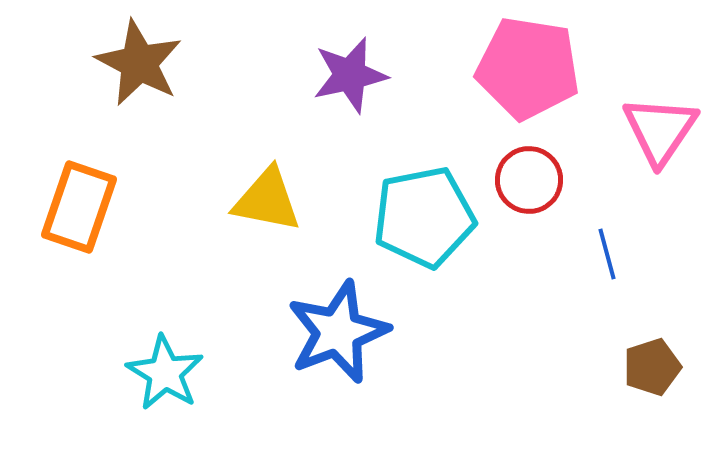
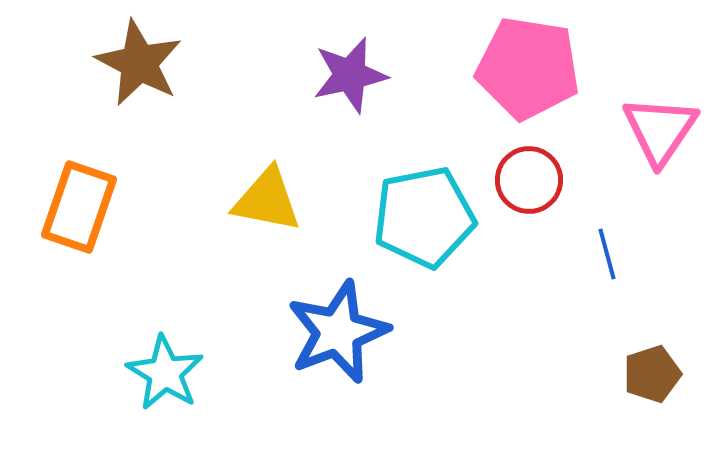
brown pentagon: moved 7 px down
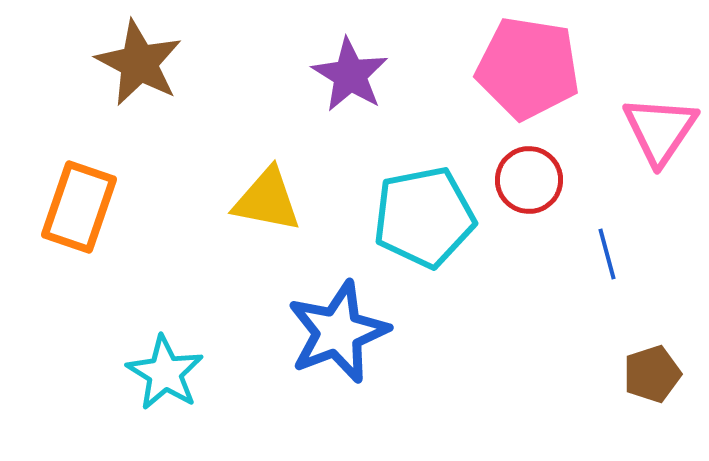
purple star: rotated 28 degrees counterclockwise
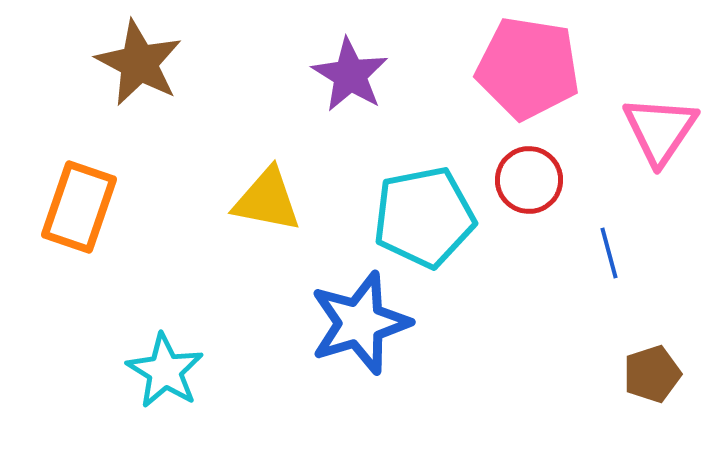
blue line: moved 2 px right, 1 px up
blue star: moved 22 px right, 9 px up; rotated 4 degrees clockwise
cyan star: moved 2 px up
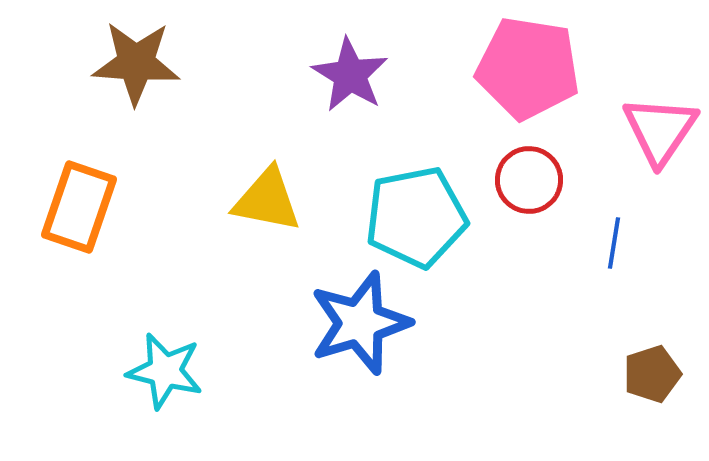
brown star: moved 3 px left; rotated 24 degrees counterclockwise
cyan pentagon: moved 8 px left
blue line: moved 5 px right, 10 px up; rotated 24 degrees clockwise
cyan star: rotated 18 degrees counterclockwise
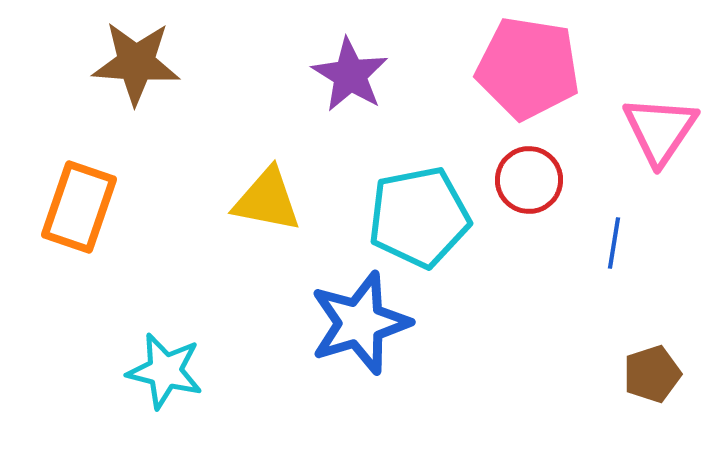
cyan pentagon: moved 3 px right
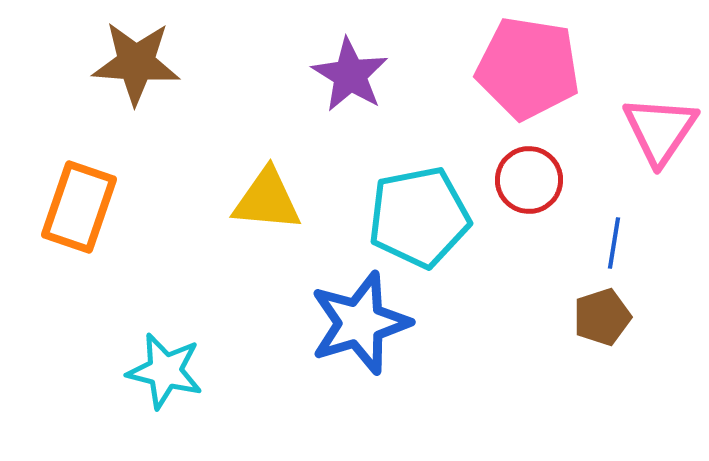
yellow triangle: rotated 6 degrees counterclockwise
brown pentagon: moved 50 px left, 57 px up
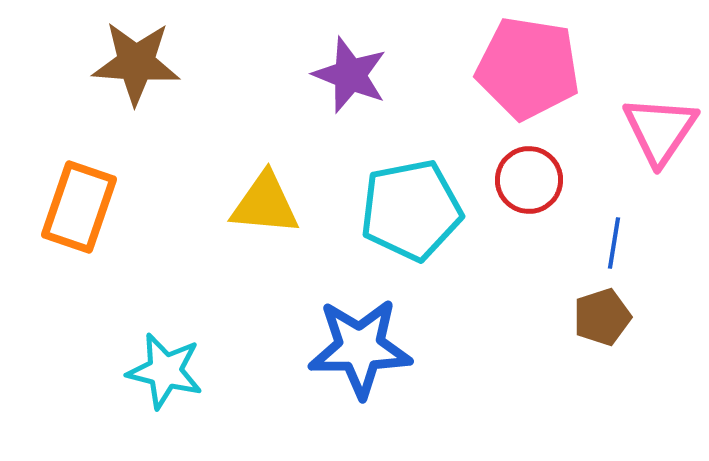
purple star: rotated 10 degrees counterclockwise
yellow triangle: moved 2 px left, 4 px down
cyan pentagon: moved 8 px left, 7 px up
blue star: moved 25 px down; rotated 16 degrees clockwise
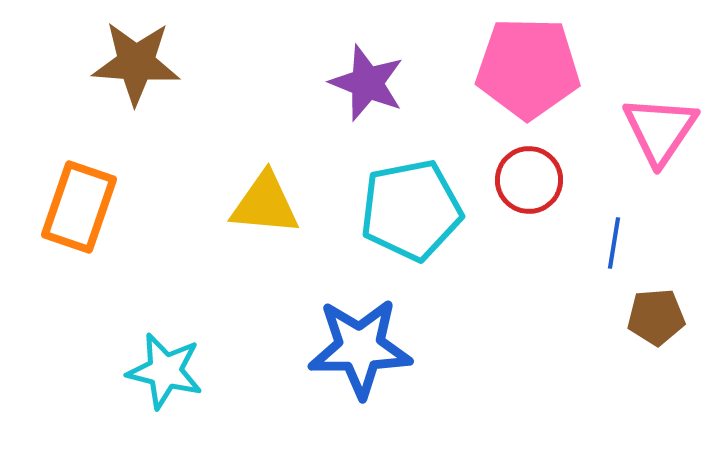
pink pentagon: rotated 8 degrees counterclockwise
purple star: moved 17 px right, 8 px down
brown pentagon: moved 54 px right; rotated 14 degrees clockwise
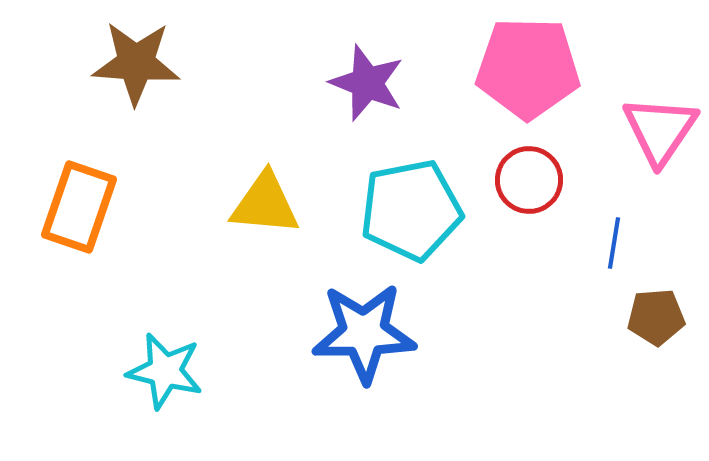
blue star: moved 4 px right, 15 px up
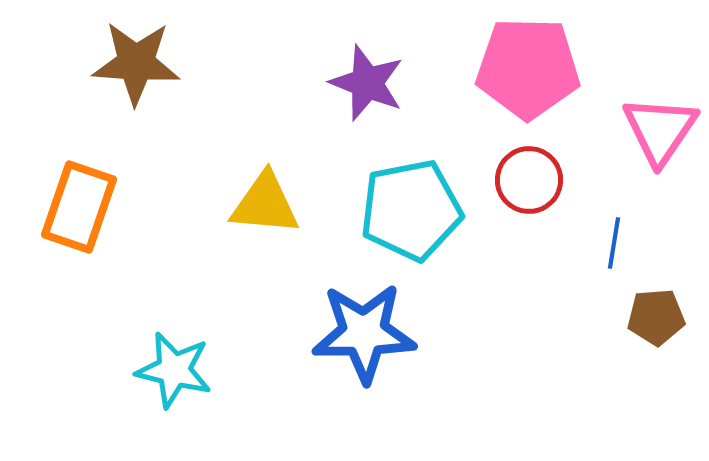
cyan star: moved 9 px right, 1 px up
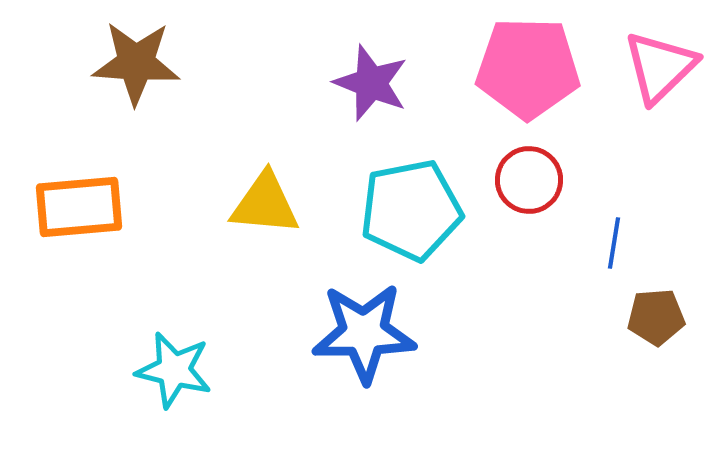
purple star: moved 4 px right
pink triangle: moved 63 px up; rotated 12 degrees clockwise
orange rectangle: rotated 66 degrees clockwise
